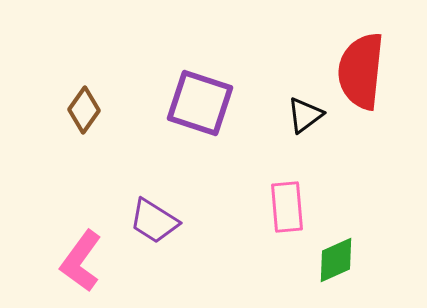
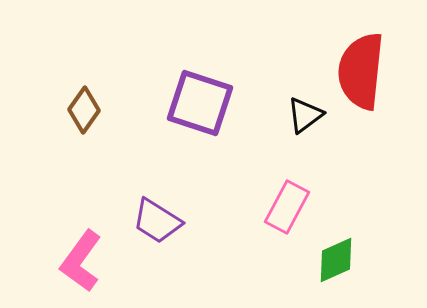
pink rectangle: rotated 33 degrees clockwise
purple trapezoid: moved 3 px right
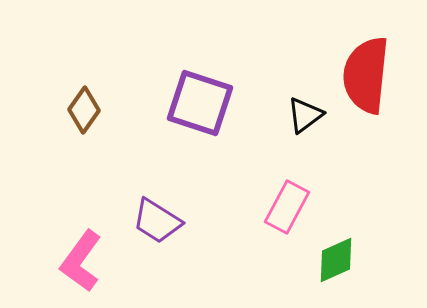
red semicircle: moved 5 px right, 4 px down
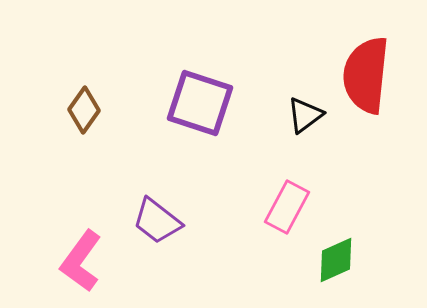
purple trapezoid: rotated 6 degrees clockwise
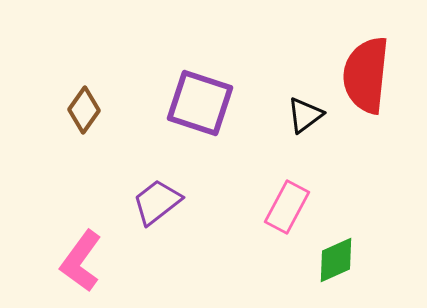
purple trapezoid: moved 19 px up; rotated 104 degrees clockwise
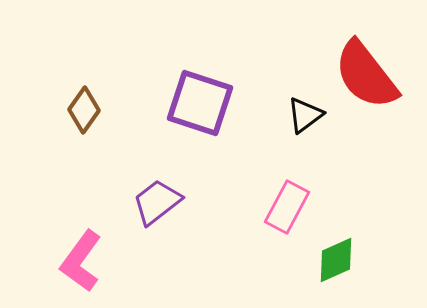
red semicircle: rotated 44 degrees counterclockwise
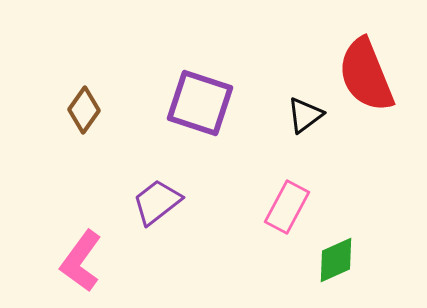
red semicircle: rotated 16 degrees clockwise
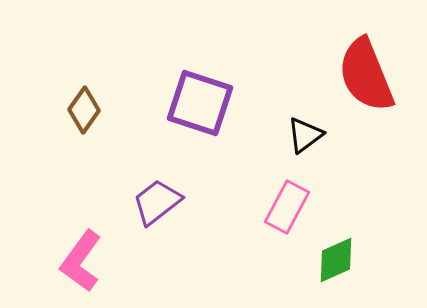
black triangle: moved 20 px down
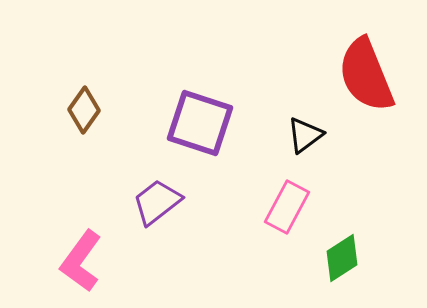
purple square: moved 20 px down
green diamond: moved 6 px right, 2 px up; rotated 9 degrees counterclockwise
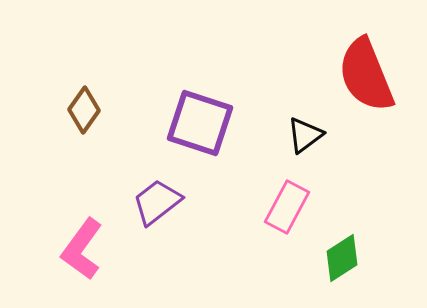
pink L-shape: moved 1 px right, 12 px up
